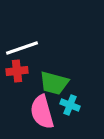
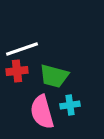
white line: moved 1 px down
green trapezoid: moved 7 px up
cyan cross: rotated 30 degrees counterclockwise
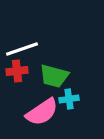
cyan cross: moved 1 px left, 6 px up
pink semicircle: rotated 108 degrees counterclockwise
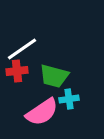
white line: rotated 16 degrees counterclockwise
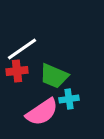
green trapezoid: rotated 8 degrees clockwise
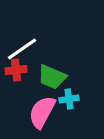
red cross: moved 1 px left, 1 px up
green trapezoid: moved 2 px left, 1 px down
pink semicircle: rotated 152 degrees clockwise
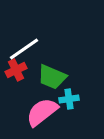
white line: moved 2 px right
red cross: rotated 20 degrees counterclockwise
pink semicircle: rotated 24 degrees clockwise
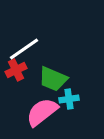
green trapezoid: moved 1 px right, 2 px down
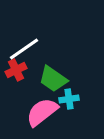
green trapezoid: rotated 12 degrees clockwise
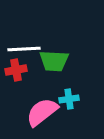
white line: rotated 32 degrees clockwise
red cross: rotated 15 degrees clockwise
green trapezoid: moved 1 px right, 18 px up; rotated 32 degrees counterclockwise
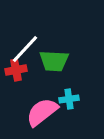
white line: moved 1 px right; rotated 44 degrees counterclockwise
